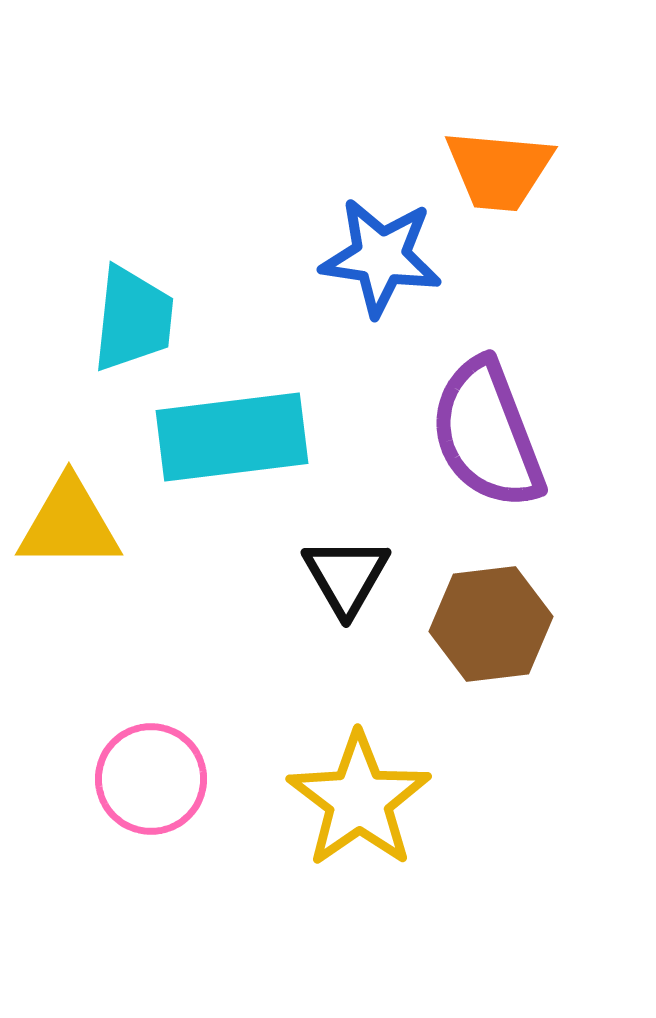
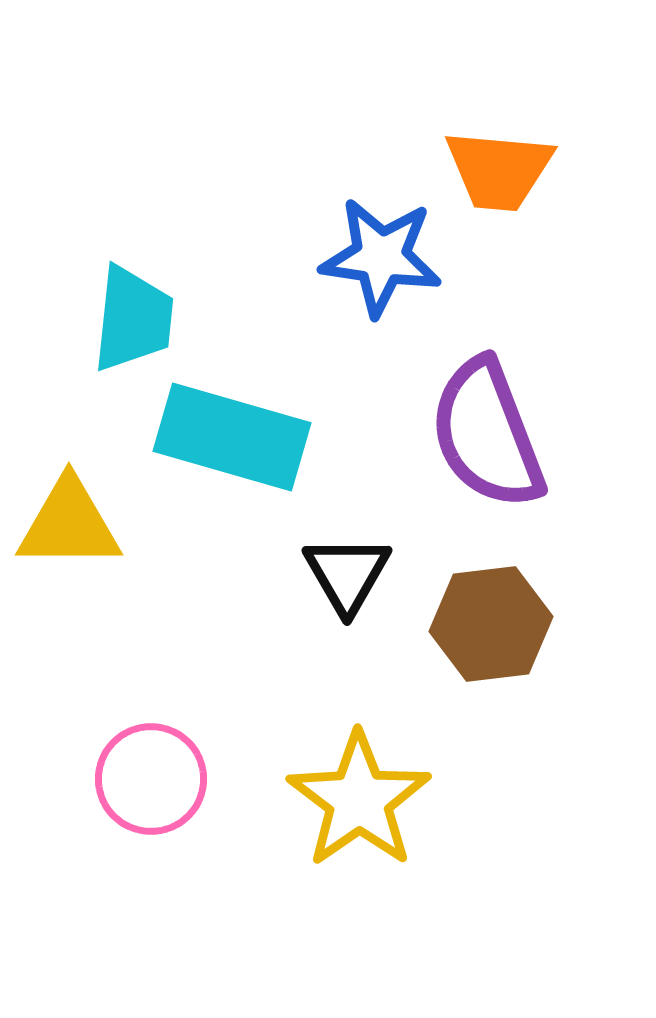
cyan rectangle: rotated 23 degrees clockwise
black triangle: moved 1 px right, 2 px up
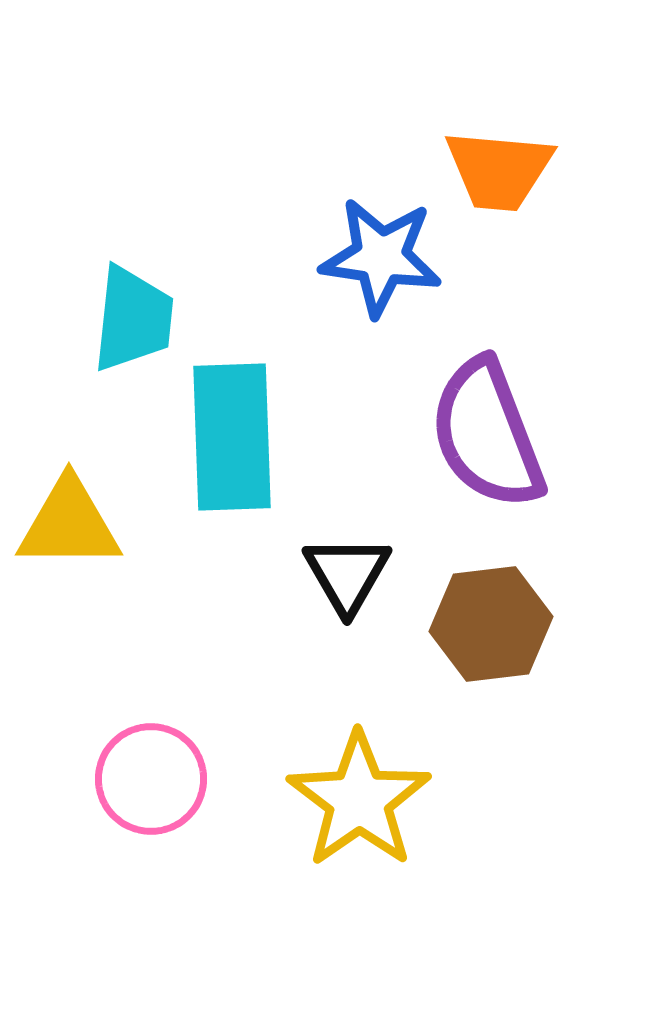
cyan rectangle: rotated 72 degrees clockwise
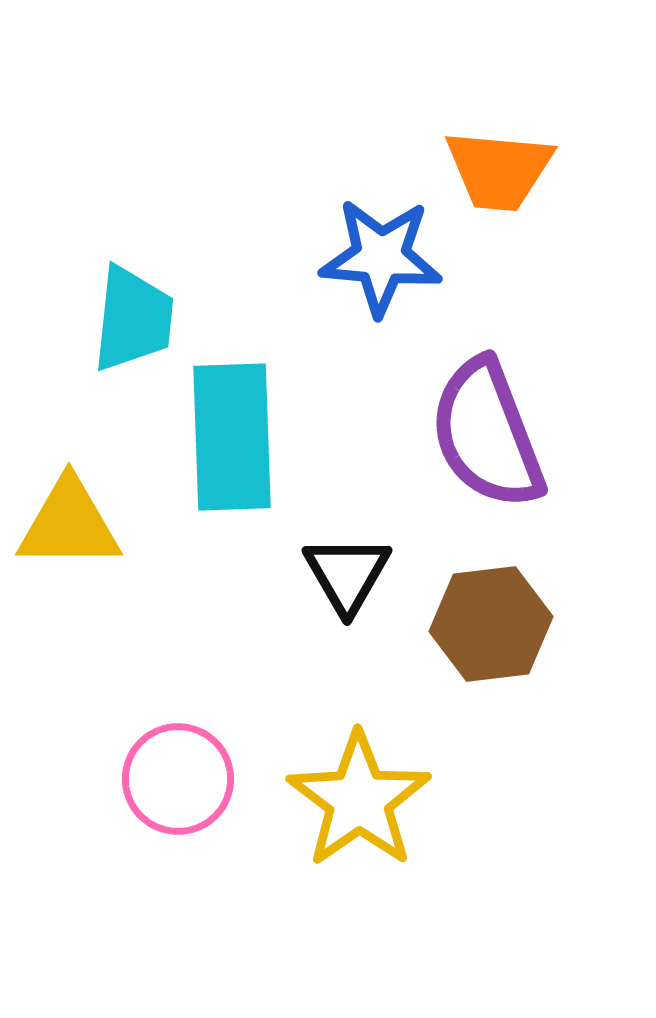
blue star: rotated 3 degrees counterclockwise
pink circle: moved 27 px right
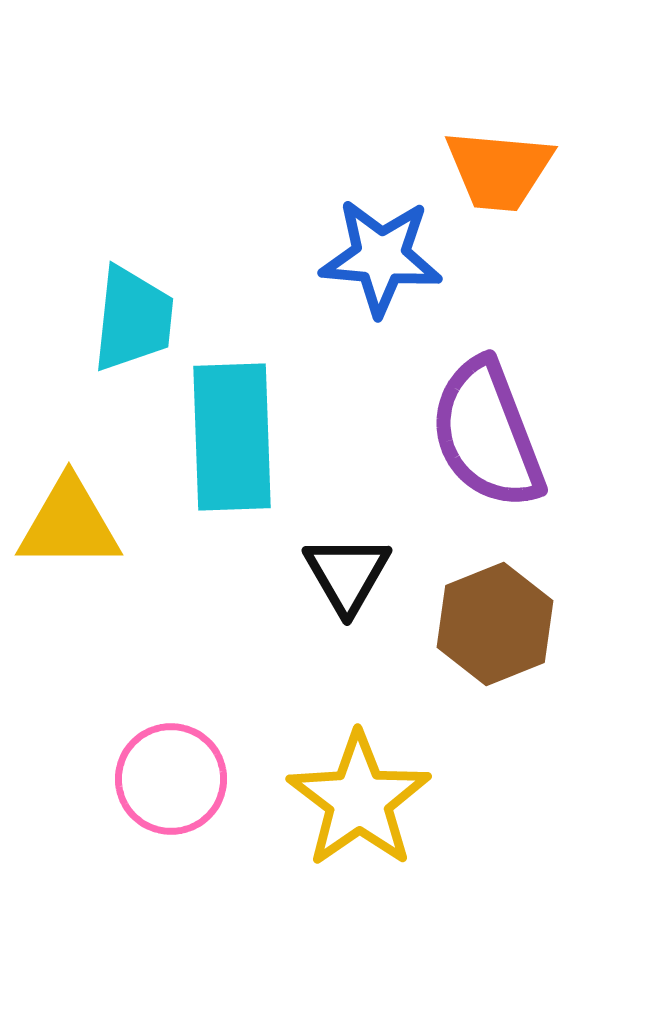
brown hexagon: moved 4 px right; rotated 15 degrees counterclockwise
pink circle: moved 7 px left
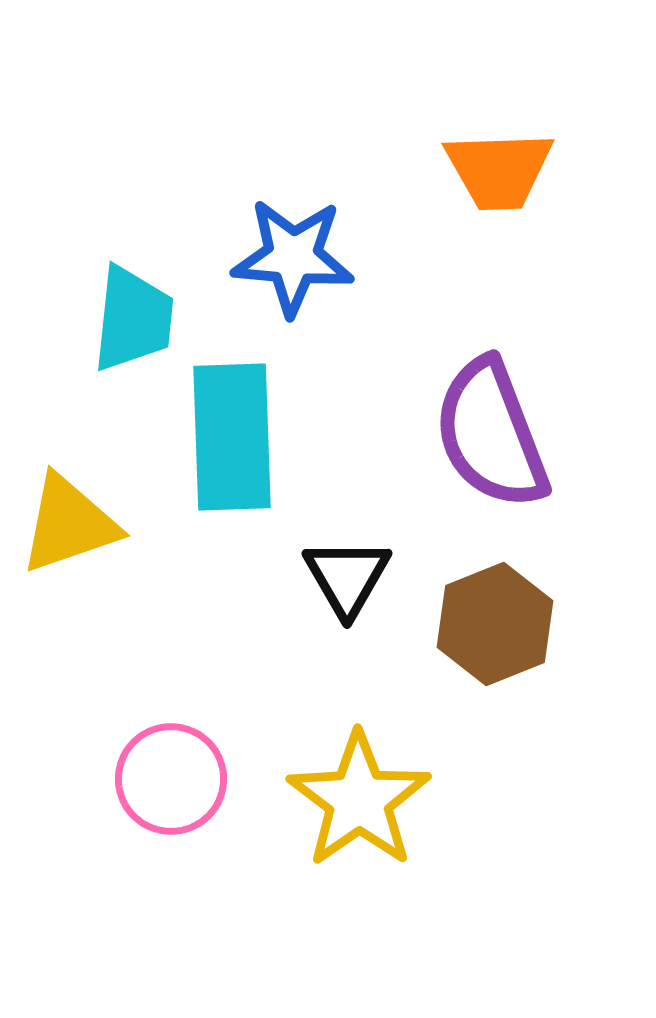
orange trapezoid: rotated 7 degrees counterclockwise
blue star: moved 88 px left
purple semicircle: moved 4 px right
yellow triangle: rotated 19 degrees counterclockwise
black triangle: moved 3 px down
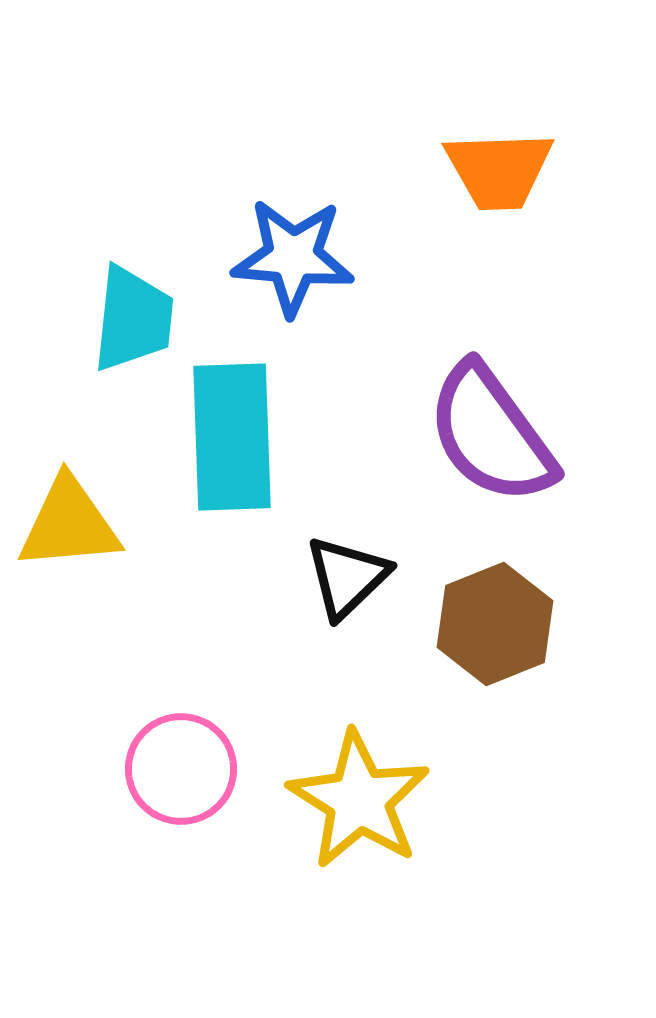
purple semicircle: rotated 15 degrees counterclockwise
yellow triangle: rotated 14 degrees clockwise
black triangle: rotated 16 degrees clockwise
pink circle: moved 10 px right, 10 px up
yellow star: rotated 5 degrees counterclockwise
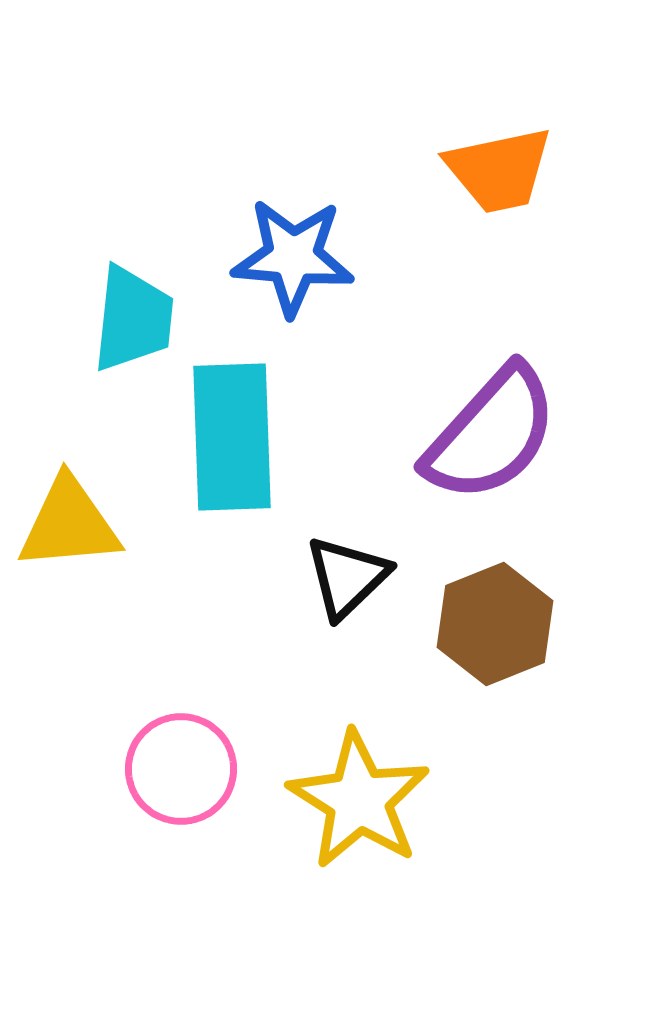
orange trapezoid: rotated 10 degrees counterclockwise
purple semicircle: rotated 102 degrees counterclockwise
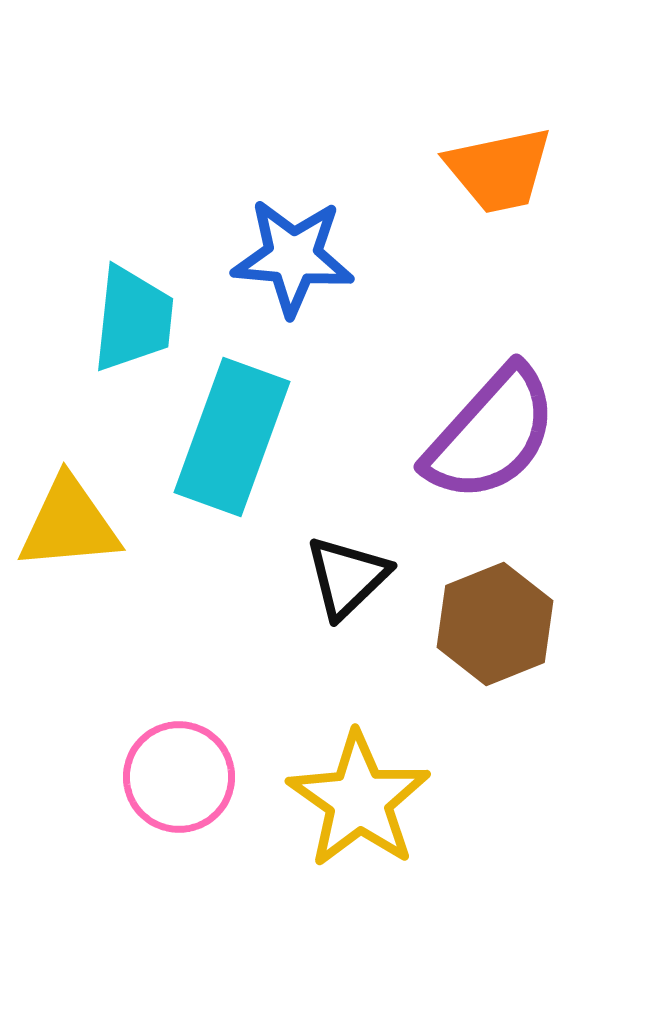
cyan rectangle: rotated 22 degrees clockwise
pink circle: moved 2 px left, 8 px down
yellow star: rotated 3 degrees clockwise
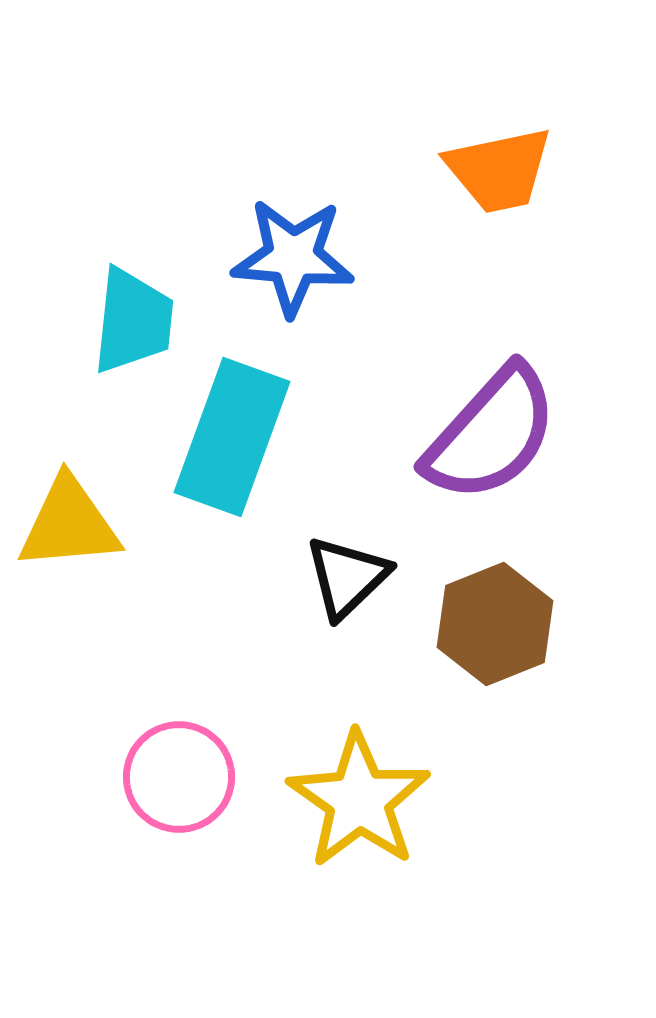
cyan trapezoid: moved 2 px down
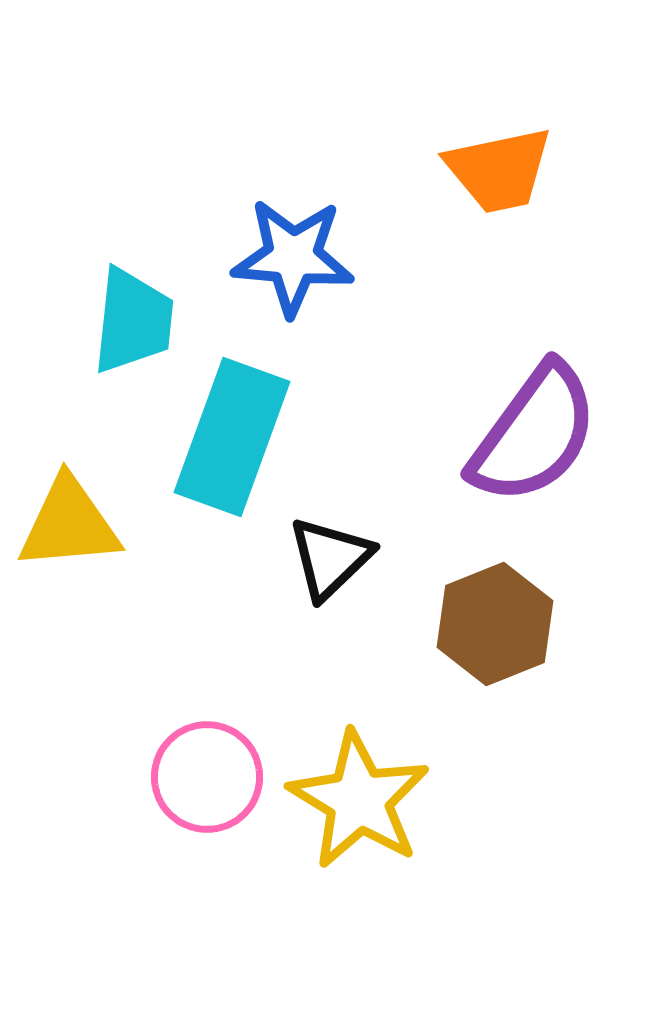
purple semicircle: moved 43 px right; rotated 6 degrees counterclockwise
black triangle: moved 17 px left, 19 px up
pink circle: moved 28 px right
yellow star: rotated 4 degrees counterclockwise
